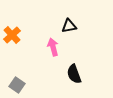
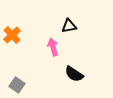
black semicircle: rotated 36 degrees counterclockwise
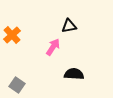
pink arrow: rotated 48 degrees clockwise
black semicircle: rotated 150 degrees clockwise
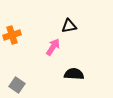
orange cross: rotated 24 degrees clockwise
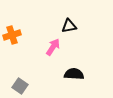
gray square: moved 3 px right, 1 px down
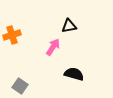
black semicircle: rotated 12 degrees clockwise
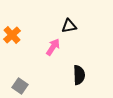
orange cross: rotated 24 degrees counterclockwise
black semicircle: moved 5 px right, 1 px down; rotated 72 degrees clockwise
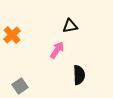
black triangle: moved 1 px right
pink arrow: moved 4 px right, 3 px down
gray square: rotated 21 degrees clockwise
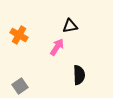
orange cross: moved 7 px right; rotated 18 degrees counterclockwise
pink arrow: moved 3 px up
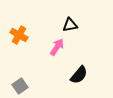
black triangle: moved 1 px up
black semicircle: rotated 42 degrees clockwise
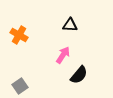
black triangle: rotated 14 degrees clockwise
pink arrow: moved 6 px right, 8 px down
